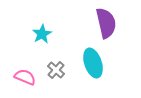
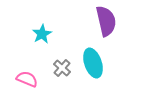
purple semicircle: moved 2 px up
gray cross: moved 6 px right, 2 px up
pink semicircle: moved 2 px right, 2 px down
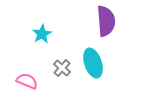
purple semicircle: rotated 8 degrees clockwise
pink semicircle: moved 2 px down
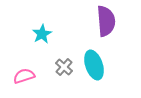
cyan ellipse: moved 1 px right, 2 px down
gray cross: moved 2 px right, 1 px up
pink semicircle: moved 3 px left, 5 px up; rotated 40 degrees counterclockwise
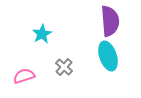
purple semicircle: moved 4 px right
cyan ellipse: moved 14 px right, 9 px up
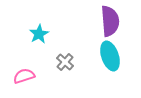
cyan star: moved 3 px left
cyan ellipse: moved 2 px right
gray cross: moved 1 px right, 5 px up
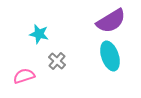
purple semicircle: moved 1 px right; rotated 64 degrees clockwise
cyan star: rotated 30 degrees counterclockwise
gray cross: moved 8 px left, 1 px up
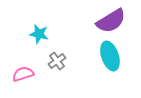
gray cross: rotated 12 degrees clockwise
pink semicircle: moved 1 px left, 2 px up
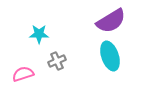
cyan star: rotated 12 degrees counterclockwise
gray cross: rotated 12 degrees clockwise
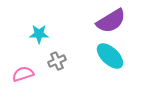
cyan ellipse: rotated 28 degrees counterclockwise
